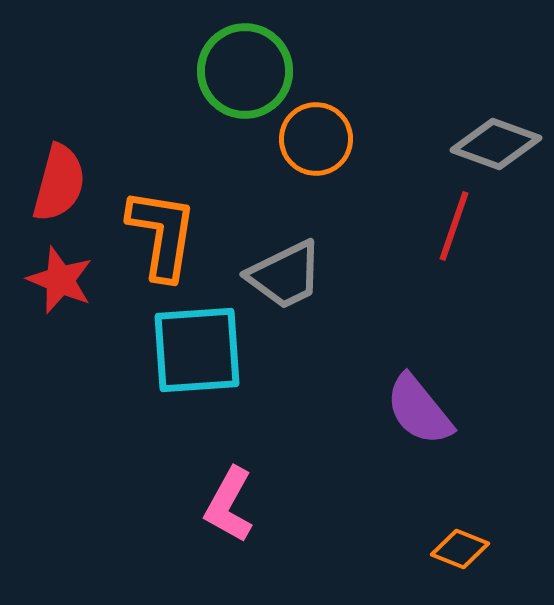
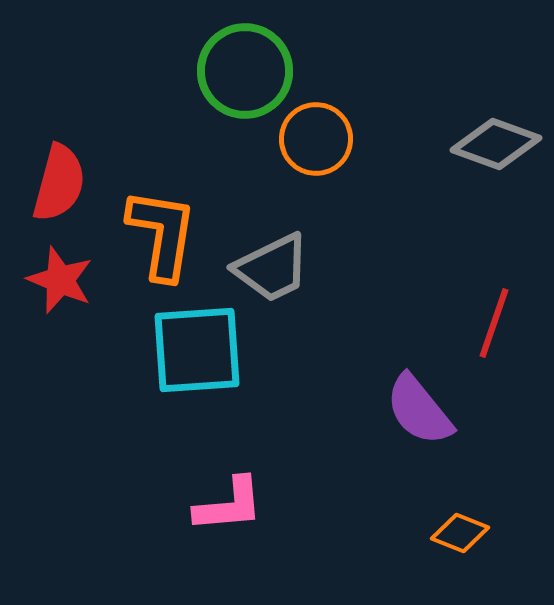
red line: moved 40 px right, 97 px down
gray trapezoid: moved 13 px left, 7 px up
pink L-shape: rotated 124 degrees counterclockwise
orange diamond: moved 16 px up
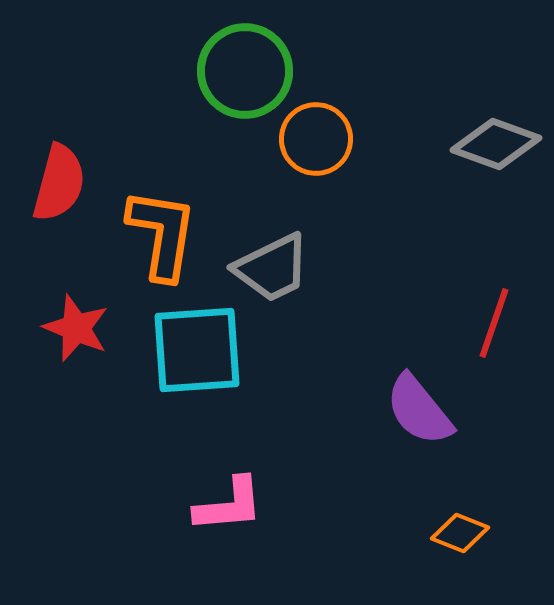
red star: moved 16 px right, 48 px down
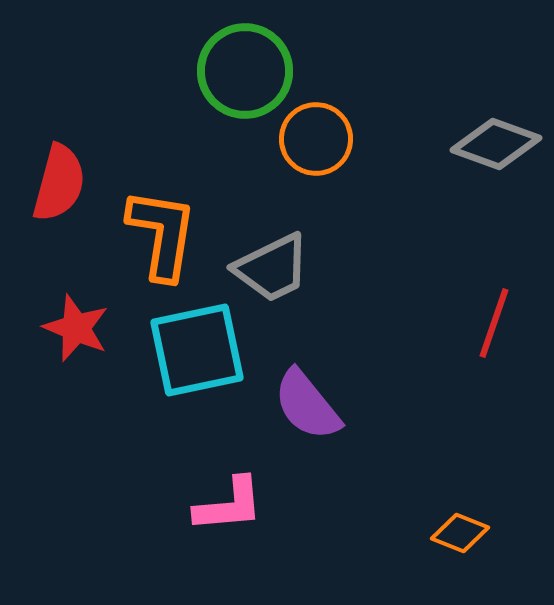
cyan square: rotated 8 degrees counterclockwise
purple semicircle: moved 112 px left, 5 px up
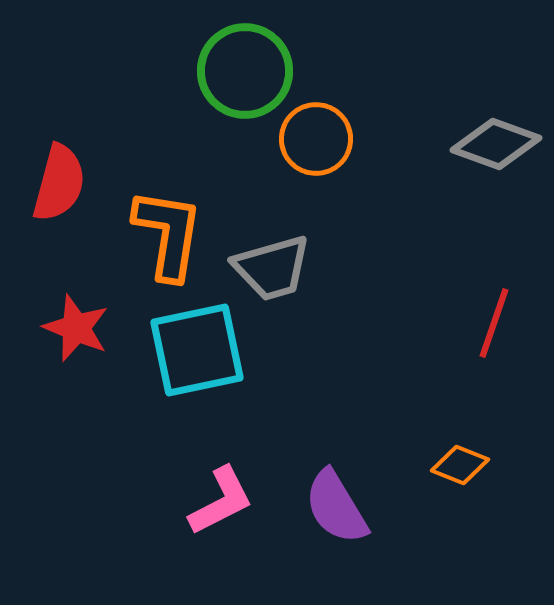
orange L-shape: moved 6 px right
gray trapezoid: rotated 10 degrees clockwise
purple semicircle: moved 29 px right, 102 px down; rotated 8 degrees clockwise
pink L-shape: moved 8 px left, 4 px up; rotated 22 degrees counterclockwise
orange diamond: moved 68 px up
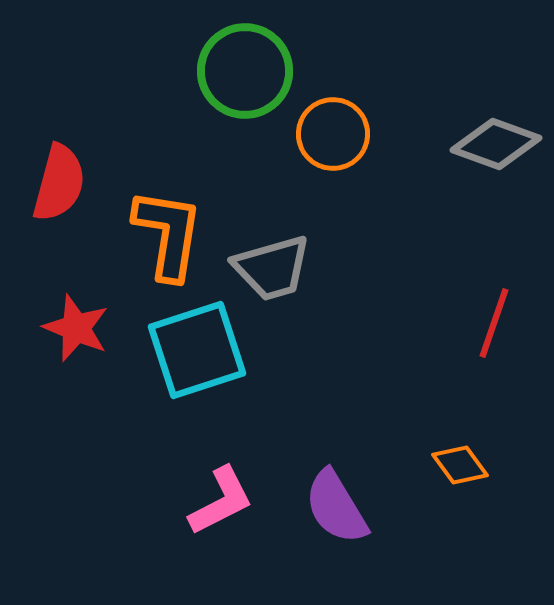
orange circle: moved 17 px right, 5 px up
cyan square: rotated 6 degrees counterclockwise
orange diamond: rotated 32 degrees clockwise
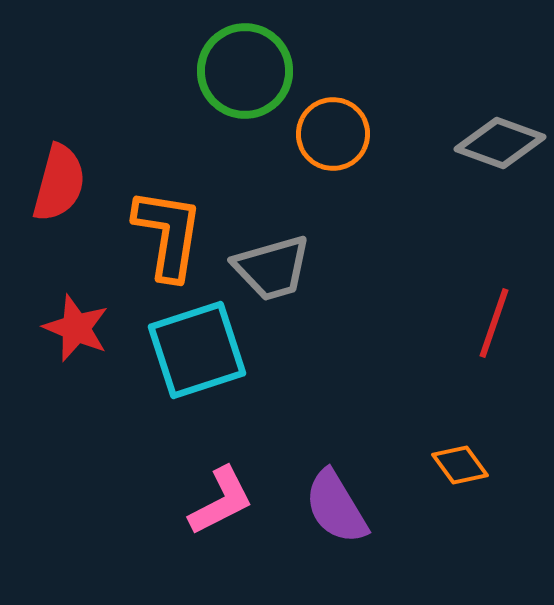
gray diamond: moved 4 px right, 1 px up
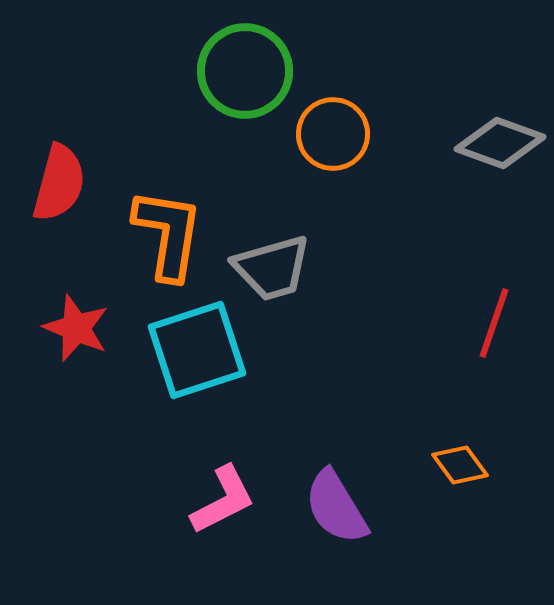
pink L-shape: moved 2 px right, 1 px up
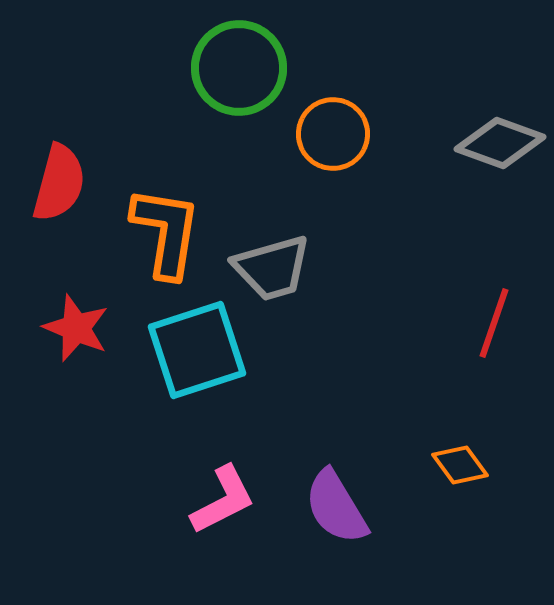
green circle: moved 6 px left, 3 px up
orange L-shape: moved 2 px left, 2 px up
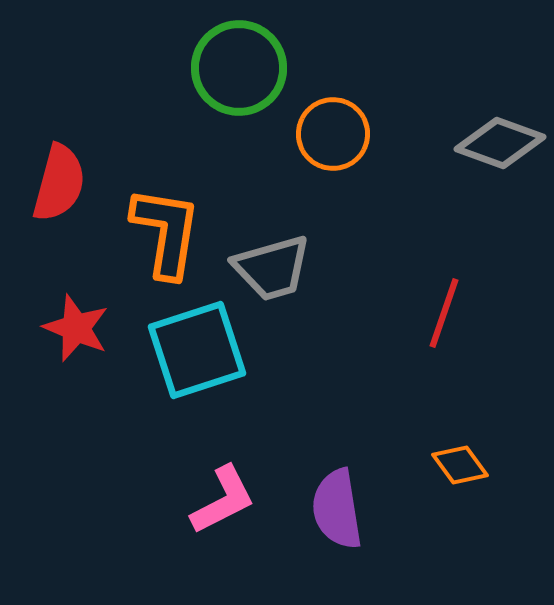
red line: moved 50 px left, 10 px up
purple semicircle: moved 1 px right, 2 px down; rotated 22 degrees clockwise
